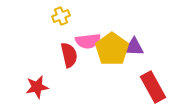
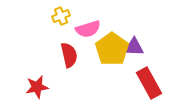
pink semicircle: moved 12 px up; rotated 10 degrees counterclockwise
red rectangle: moved 4 px left, 4 px up
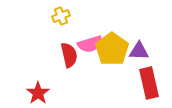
pink semicircle: moved 2 px right, 15 px down
purple triangle: moved 5 px right, 4 px down
red rectangle: rotated 16 degrees clockwise
red star: moved 1 px right, 6 px down; rotated 25 degrees counterclockwise
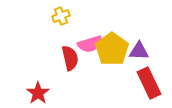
red semicircle: moved 1 px right, 3 px down
red rectangle: rotated 12 degrees counterclockwise
